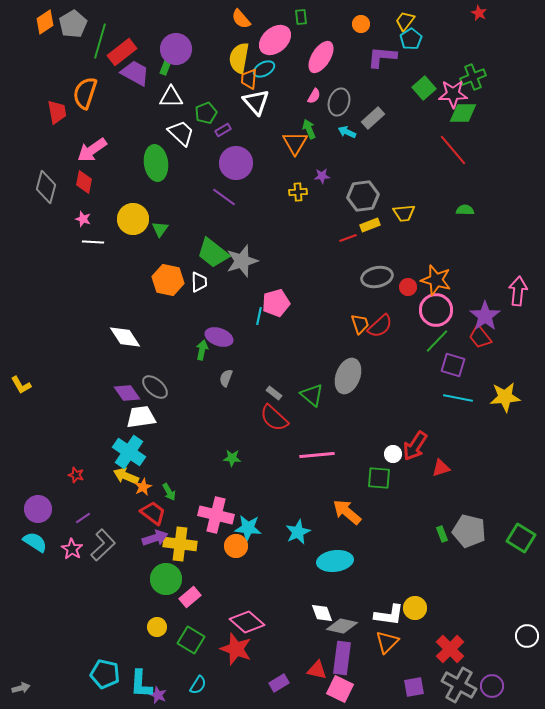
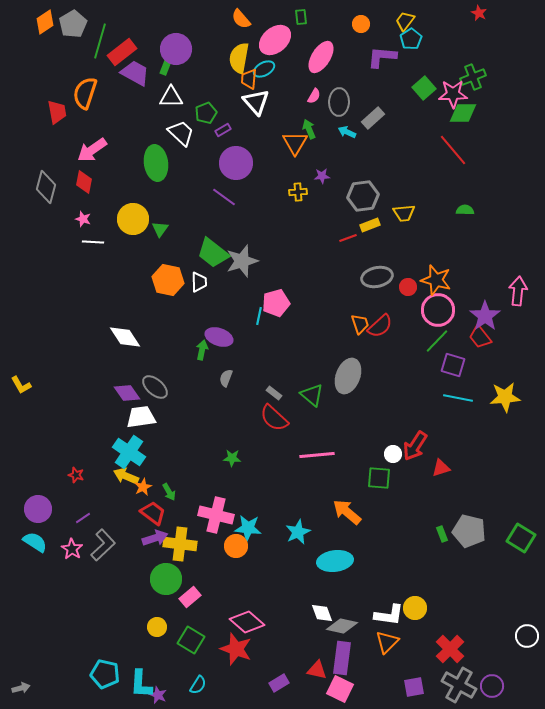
gray ellipse at (339, 102): rotated 16 degrees counterclockwise
pink circle at (436, 310): moved 2 px right
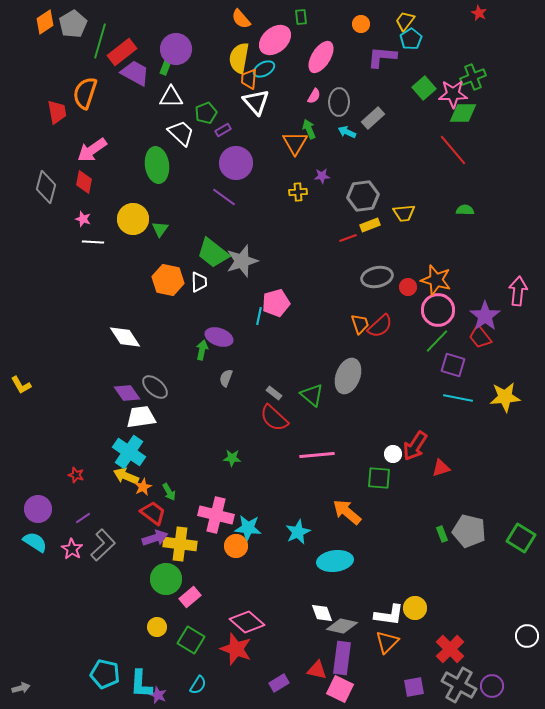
green ellipse at (156, 163): moved 1 px right, 2 px down
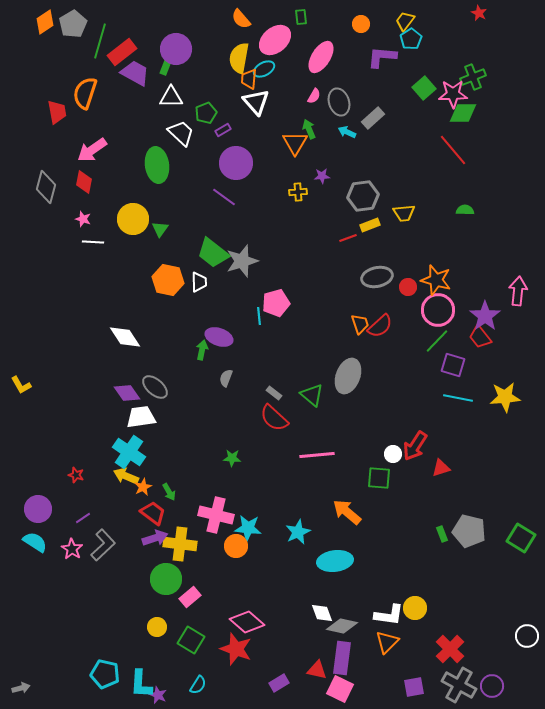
gray ellipse at (339, 102): rotated 20 degrees counterclockwise
cyan line at (259, 316): rotated 18 degrees counterclockwise
